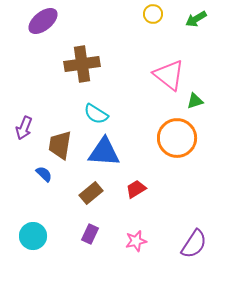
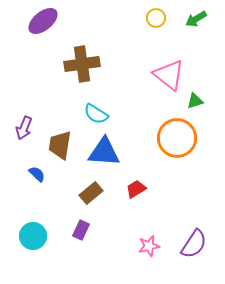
yellow circle: moved 3 px right, 4 px down
blue semicircle: moved 7 px left
purple rectangle: moved 9 px left, 4 px up
pink star: moved 13 px right, 5 px down
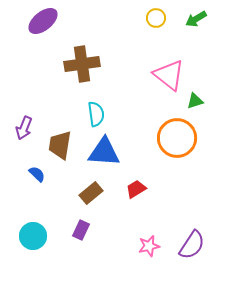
cyan semicircle: rotated 130 degrees counterclockwise
purple semicircle: moved 2 px left, 1 px down
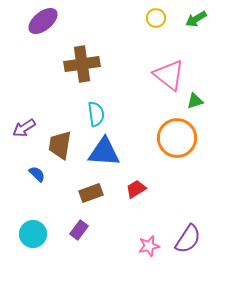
purple arrow: rotated 35 degrees clockwise
brown rectangle: rotated 20 degrees clockwise
purple rectangle: moved 2 px left; rotated 12 degrees clockwise
cyan circle: moved 2 px up
purple semicircle: moved 4 px left, 6 px up
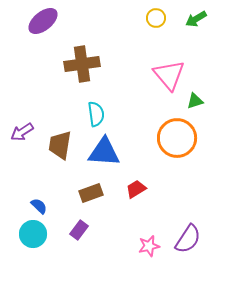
pink triangle: rotated 12 degrees clockwise
purple arrow: moved 2 px left, 4 px down
blue semicircle: moved 2 px right, 32 px down
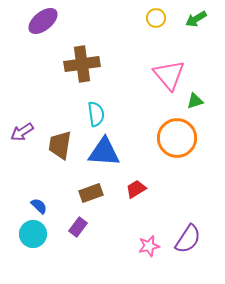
purple rectangle: moved 1 px left, 3 px up
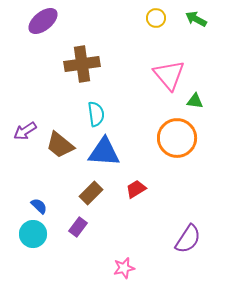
green arrow: rotated 60 degrees clockwise
green triangle: rotated 24 degrees clockwise
purple arrow: moved 3 px right, 1 px up
brown trapezoid: rotated 60 degrees counterclockwise
brown rectangle: rotated 25 degrees counterclockwise
pink star: moved 25 px left, 22 px down
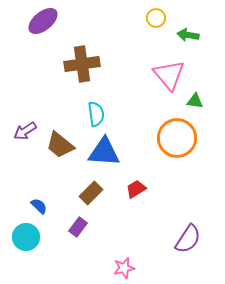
green arrow: moved 8 px left, 16 px down; rotated 20 degrees counterclockwise
cyan circle: moved 7 px left, 3 px down
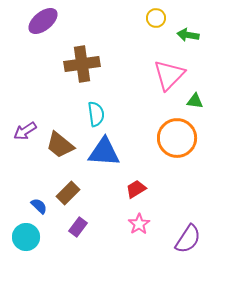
pink triangle: rotated 24 degrees clockwise
brown rectangle: moved 23 px left
pink star: moved 15 px right, 44 px up; rotated 20 degrees counterclockwise
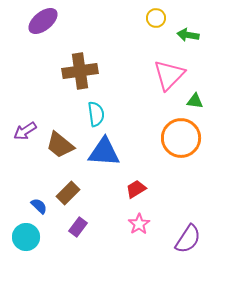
brown cross: moved 2 px left, 7 px down
orange circle: moved 4 px right
